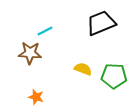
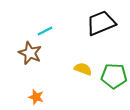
brown star: rotated 20 degrees clockwise
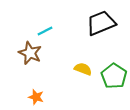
green pentagon: rotated 30 degrees clockwise
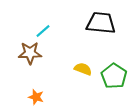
black trapezoid: rotated 28 degrees clockwise
cyan line: moved 2 px left; rotated 14 degrees counterclockwise
brown star: rotated 25 degrees counterclockwise
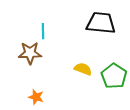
cyan line: rotated 49 degrees counterclockwise
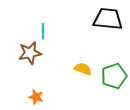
black trapezoid: moved 7 px right, 4 px up
brown star: rotated 10 degrees counterclockwise
green pentagon: rotated 20 degrees clockwise
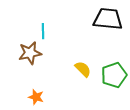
yellow semicircle: rotated 24 degrees clockwise
green pentagon: moved 1 px up
